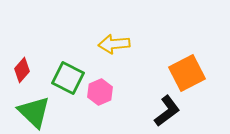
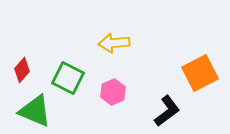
yellow arrow: moved 1 px up
orange square: moved 13 px right
pink hexagon: moved 13 px right
green triangle: moved 1 px right, 1 px up; rotated 21 degrees counterclockwise
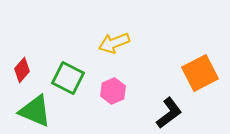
yellow arrow: rotated 16 degrees counterclockwise
pink hexagon: moved 1 px up
black L-shape: moved 2 px right, 2 px down
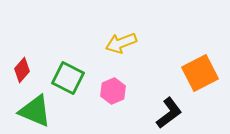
yellow arrow: moved 7 px right
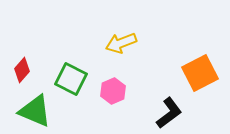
green square: moved 3 px right, 1 px down
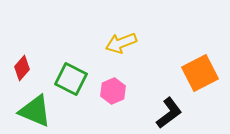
red diamond: moved 2 px up
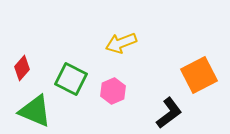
orange square: moved 1 px left, 2 px down
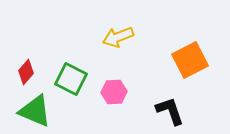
yellow arrow: moved 3 px left, 6 px up
red diamond: moved 4 px right, 4 px down
orange square: moved 9 px left, 15 px up
pink hexagon: moved 1 px right, 1 px down; rotated 20 degrees clockwise
black L-shape: moved 1 px right, 2 px up; rotated 72 degrees counterclockwise
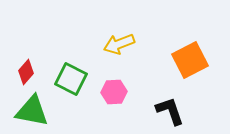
yellow arrow: moved 1 px right, 7 px down
green triangle: moved 3 px left; rotated 12 degrees counterclockwise
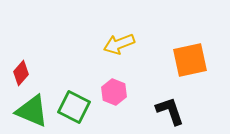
orange square: rotated 15 degrees clockwise
red diamond: moved 5 px left, 1 px down
green square: moved 3 px right, 28 px down
pink hexagon: rotated 25 degrees clockwise
green triangle: rotated 12 degrees clockwise
